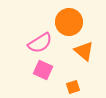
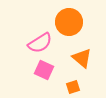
orange triangle: moved 2 px left, 7 px down
pink square: moved 1 px right
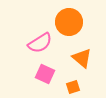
pink square: moved 1 px right, 4 px down
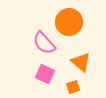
pink semicircle: moved 4 px right; rotated 80 degrees clockwise
orange triangle: moved 1 px left, 4 px down
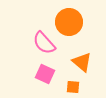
orange triangle: moved 1 px right
orange square: rotated 24 degrees clockwise
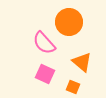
orange square: rotated 16 degrees clockwise
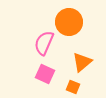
pink semicircle: rotated 65 degrees clockwise
orange triangle: rotated 40 degrees clockwise
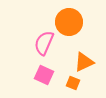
orange triangle: moved 2 px right; rotated 15 degrees clockwise
pink square: moved 1 px left, 1 px down
orange square: moved 4 px up
